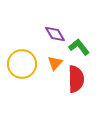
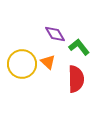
orange triangle: moved 7 px left, 1 px up; rotated 28 degrees counterclockwise
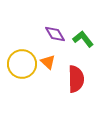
green L-shape: moved 4 px right, 8 px up
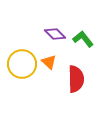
purple diamond: rotated 15 degrees counterclockwise
orange triangle: moved 1 px right
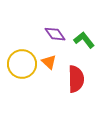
purple diamond: rotated 10 degrees clockwise
green L-shape: moved 1 px right, 1 px down
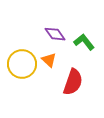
green L-shape: moved 2 px down
orange triangle: moved 2 px up
red semicircle: moved 3 px left, 3 px down; rotated 20 degrees clockwise
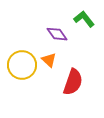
purple diamond: moved 2 px right
green L-shape: moved 23 px up
yellow circle: moved 1 px down
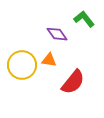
orange triangle: rotated 35 degrees counterclockwise
red semicircle: rotated 20 degrees clockwise
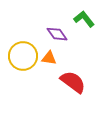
orange triangle: moved 2 px up
yellow circle: moved 1 px right, 9 px up
red semicircle: rotated 92 degrees counterclockwise
